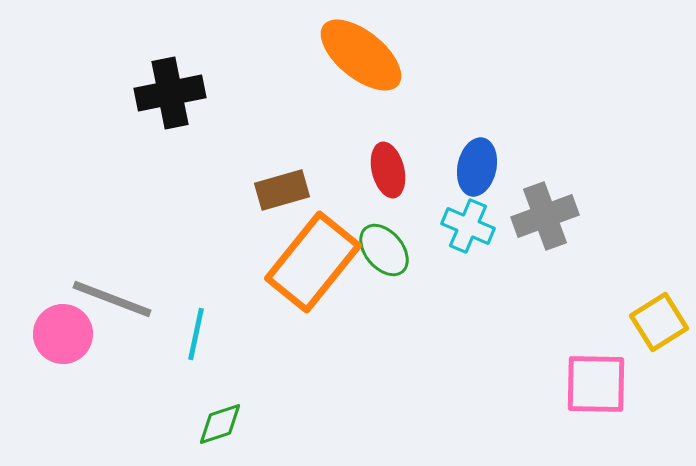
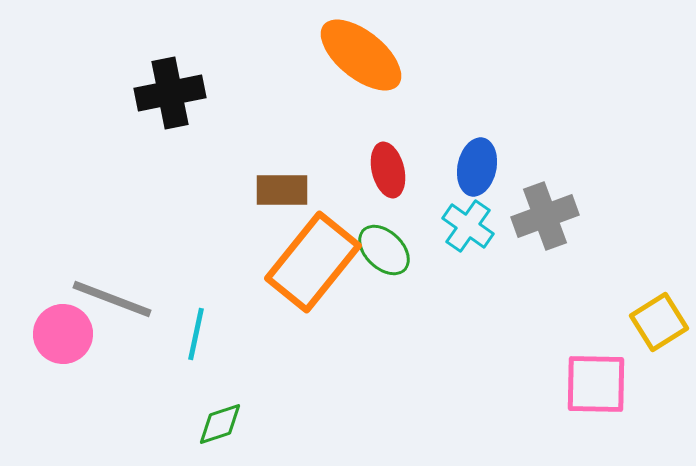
brown rectangle: rotated 16 degrees clockwise
cyan cross: rotated 12 degrees clockwise
green ellipse: rotated 6 degrees counterclockwise
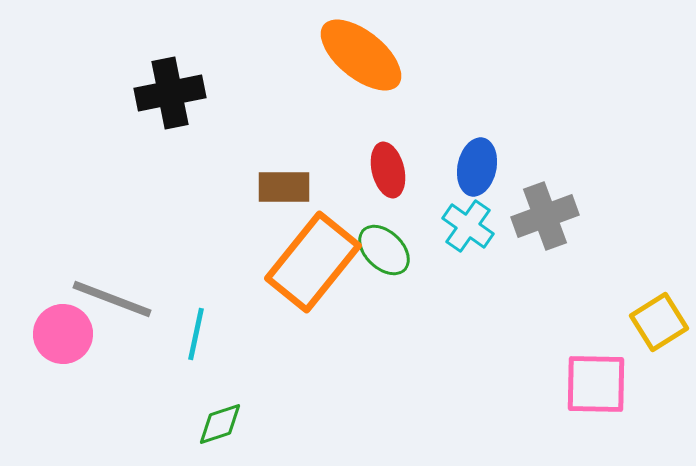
brown rectangle: moved 2 px right, 3 px up
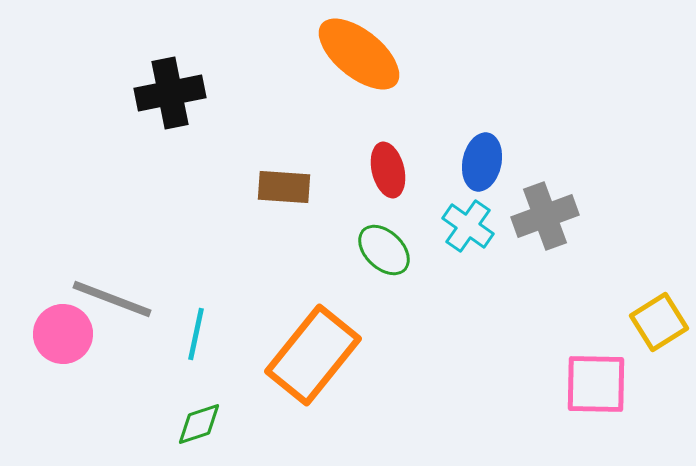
orange ellipse: moved 2 px left, 1 px up
blue ellipse: moved 5 px right, 5 px up
brown rectangle: rotated 4 degrees clockwise
orange rectangle: moved 93 px down
green diamond: moved 21 px left
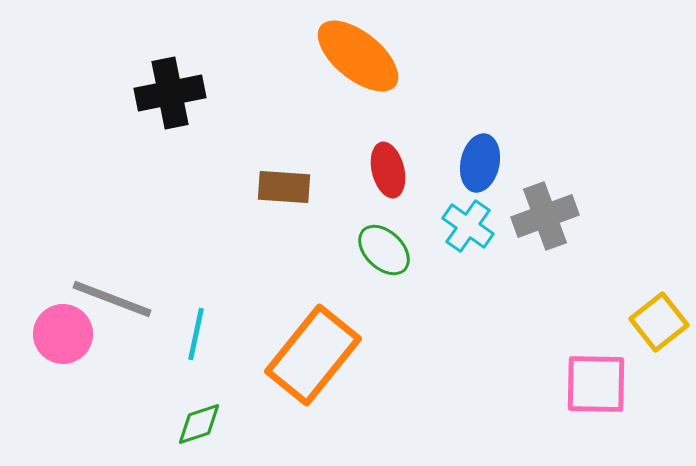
orange ellipse: moved 1 px left, 2 px down
blue ellipse: moved 2 px left, 1 px down
yellow square: rotated 6 degrees counterclockwise
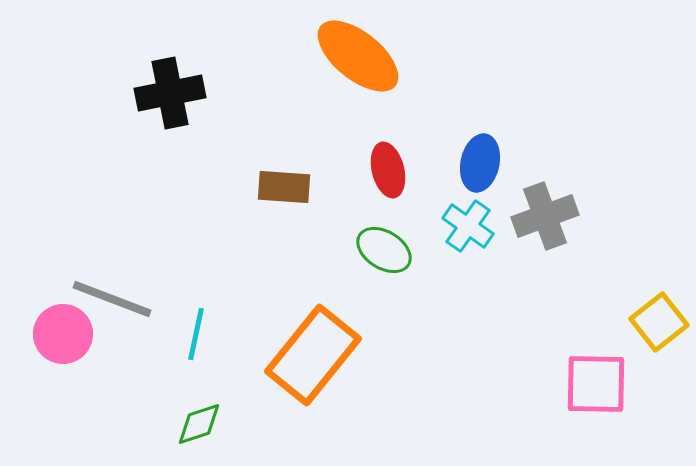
green ellipse: rotated 12 degrees counterclockwise
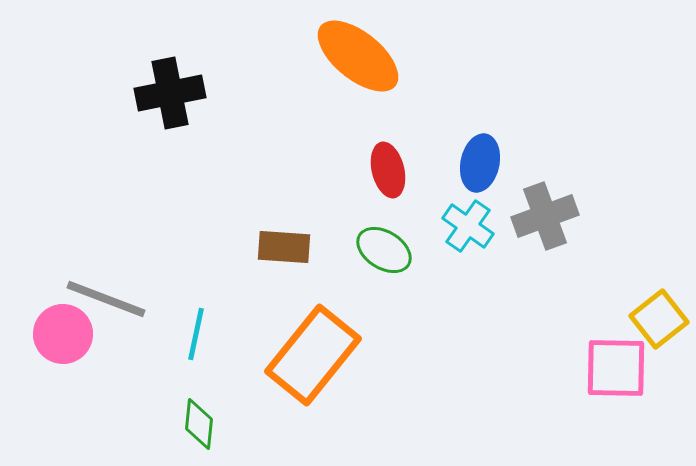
brown rectangle: moved 60 px down
gray line: moved 6 px left
yellow square: moved 3 px up
pink square: moved 20 px right, 16 px up
green diamond: rotated 66 degrees counterclockwise
